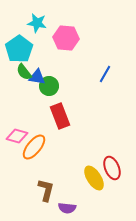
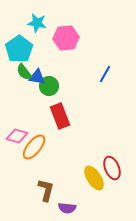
pink hexagon: rotated 10 degrees counterclockwise
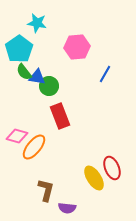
pink hexagon: moved 11 px right, 9 px down
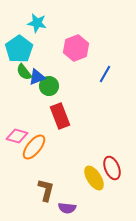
pink hexagon: moved 1 px left, 1 px down; rotated 15 degrees counterclockwise
blue triangle: rotated 30 degrees counterclockwise
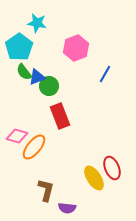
cyan pentagon: moved 2 px up
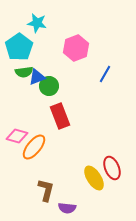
green semicircle: rotated 60 degrees counterclockwise
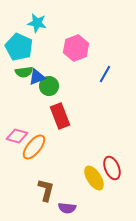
cyan pentagon: rotated 12 degrees counterclockwise
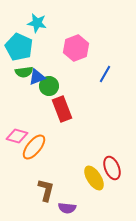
red rectangle: moved 2 px right, 7 px up
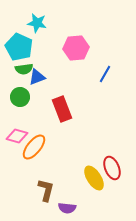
pink hexagon: rotated 15 degrees clockwise
green semicircle: moved 3 px up
green circle: moved 29 px left, 11 px down
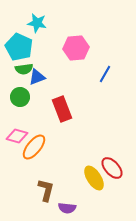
red ellipse: rotated 20 degrees counterclockwise
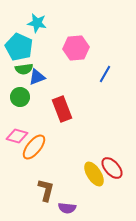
yellow ellipse: moved 4 px up
